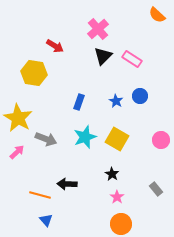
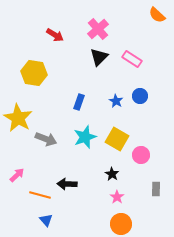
red arrow: moved 11 px up
black triangle: moved 4 px left, 1 px down
pink circle: moved 20 px left, 15 px down
pink arrow: moved 23 px down
gray rectangle: rotated 40 degrees clockwise
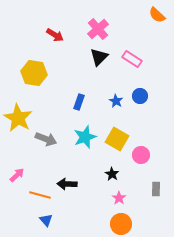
pink star: moved 2 px right, 1 px down
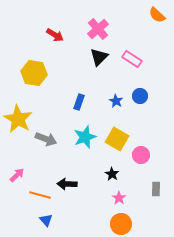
yellow star: moved 1 px down
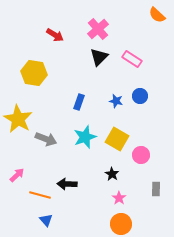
blue star: rotated 16 degrees counterclockwise
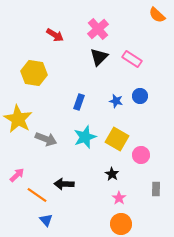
black arrow: moved 3 px left
orange line: moved 3 px left; rotated 20 degrees clockwise
